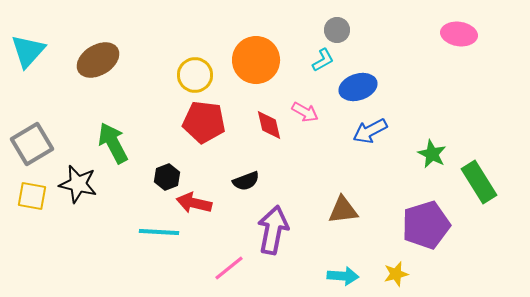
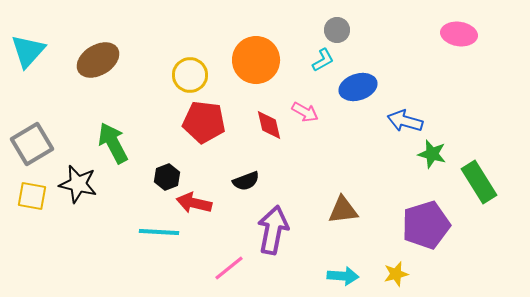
yellow circle: moved 5 px left
blue arrow: moved 35 px right, 10 px up; rotated 44 degrees clockwise
green star: rotated 12 degrees counterclockwise
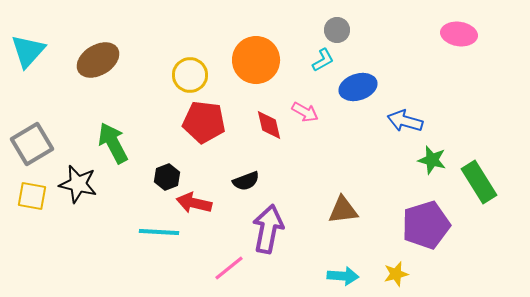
green star: moved 6 px down
purple arrow: moved 5 px left, 1 px up
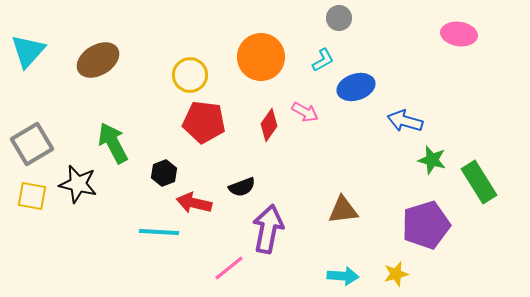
gray circle: moved 2 px right, 12 px up
orange circle: moved 5 px right, 3 px up
blue ellipse: moved 2 px left
red diamond: rotated 48 degrees clockwise
black hexagon: moved 3 px left, 4 px up
black semicircle: moved 4 px left, 6 px down
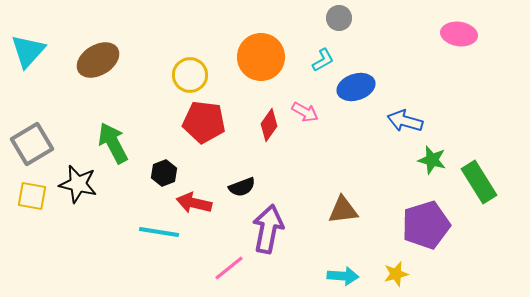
cyan line: rotated 6 degrees clockwise
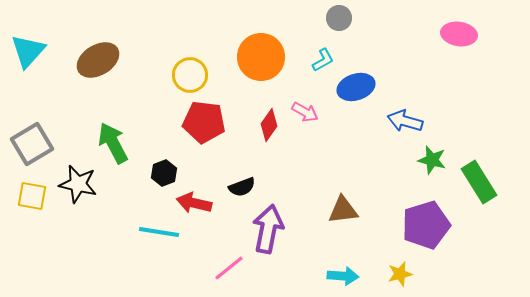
yellow star: moved 4 px right
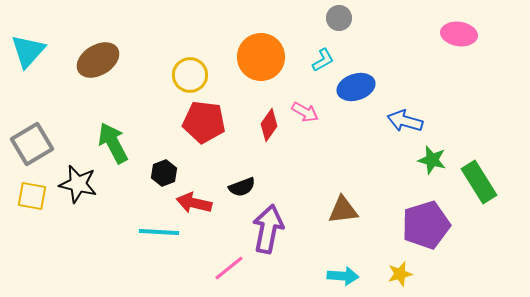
cyan line: rotated 6 degrees counterclockwise
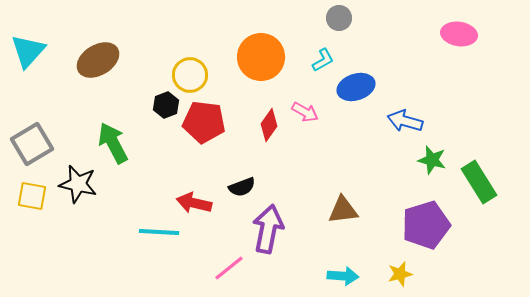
black hexagon: moved 2 px right, 68 px up
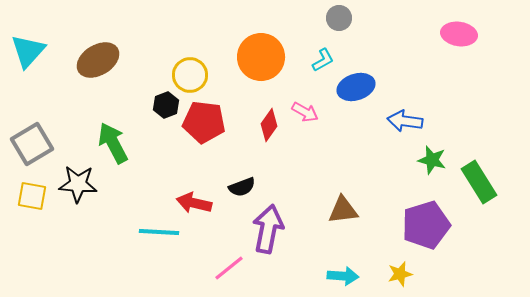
blue arrow: rotated 8 degrees counterclockwise
black star: rotated 9 degrees counterclockwise
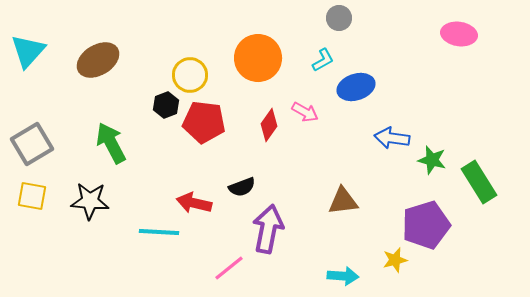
orange circle: moved 3 px left, 1 px down
blue arrow: moved 13 px left, 17 px down
green arrow: moved 2 px left
black star: moved 12 px right, 17 px down
brown triangle: moved 9 px up
yellow star: moved 5 px left, 14 px up
